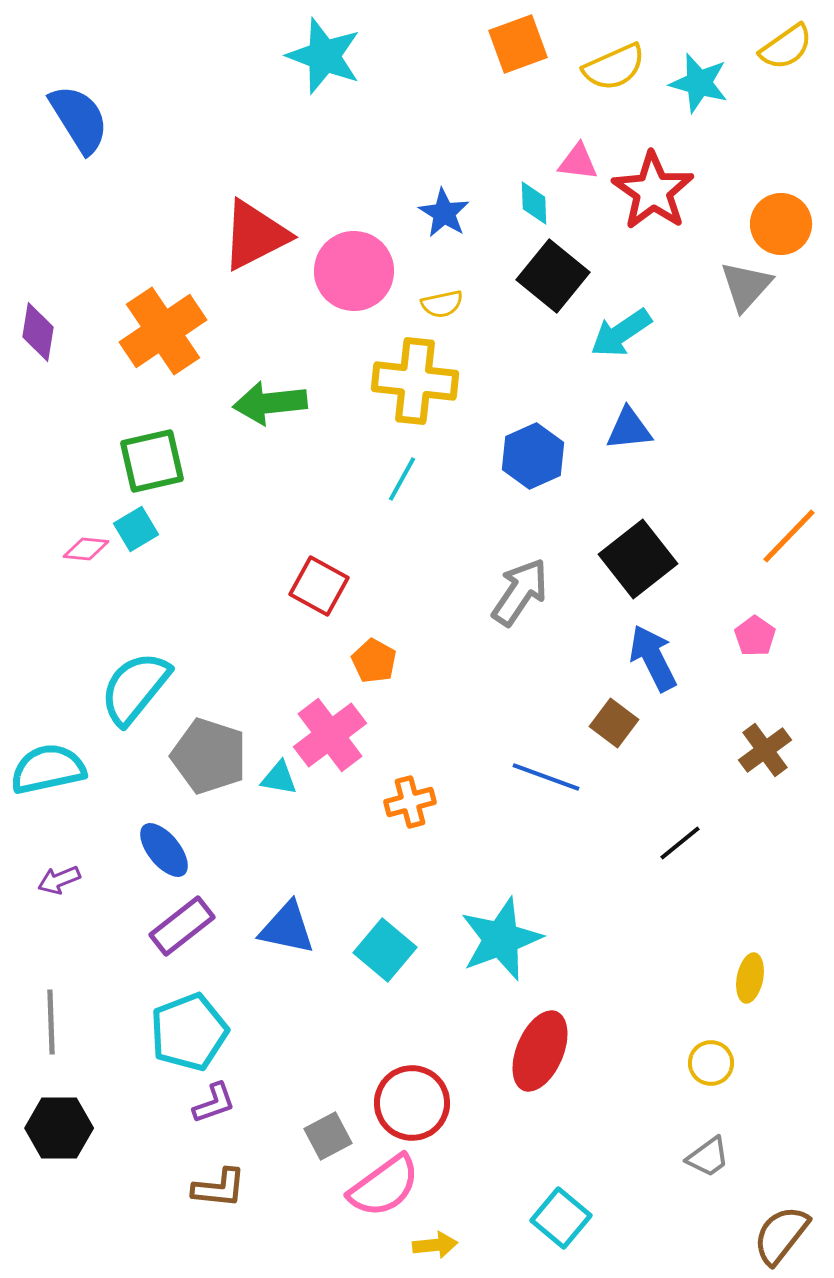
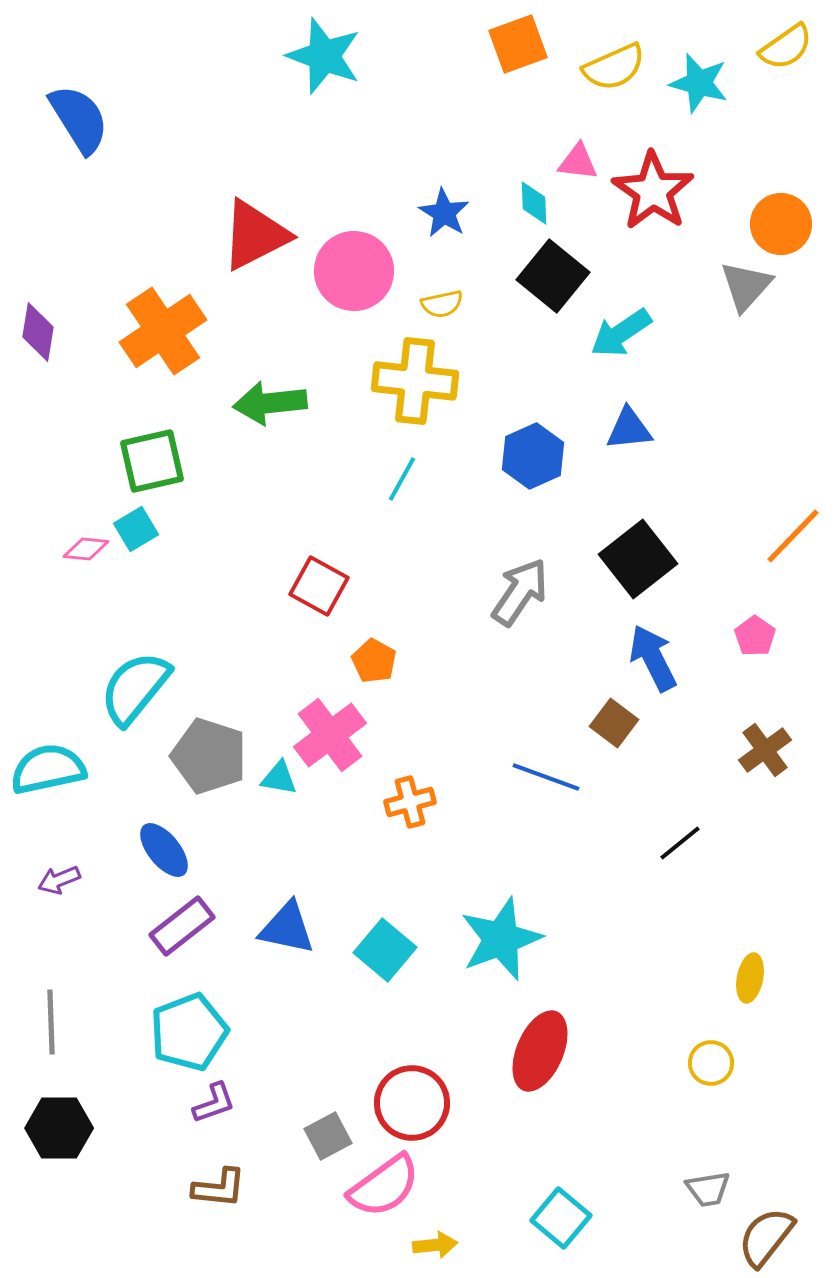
orange line at (789, 536): moved 4 px right
gray trapezoid at (708, 1157): moved 32 px down; rotated 27 degrees clockwise
brown semicircle at (781, 1235): moved 15 px left, 2 px down
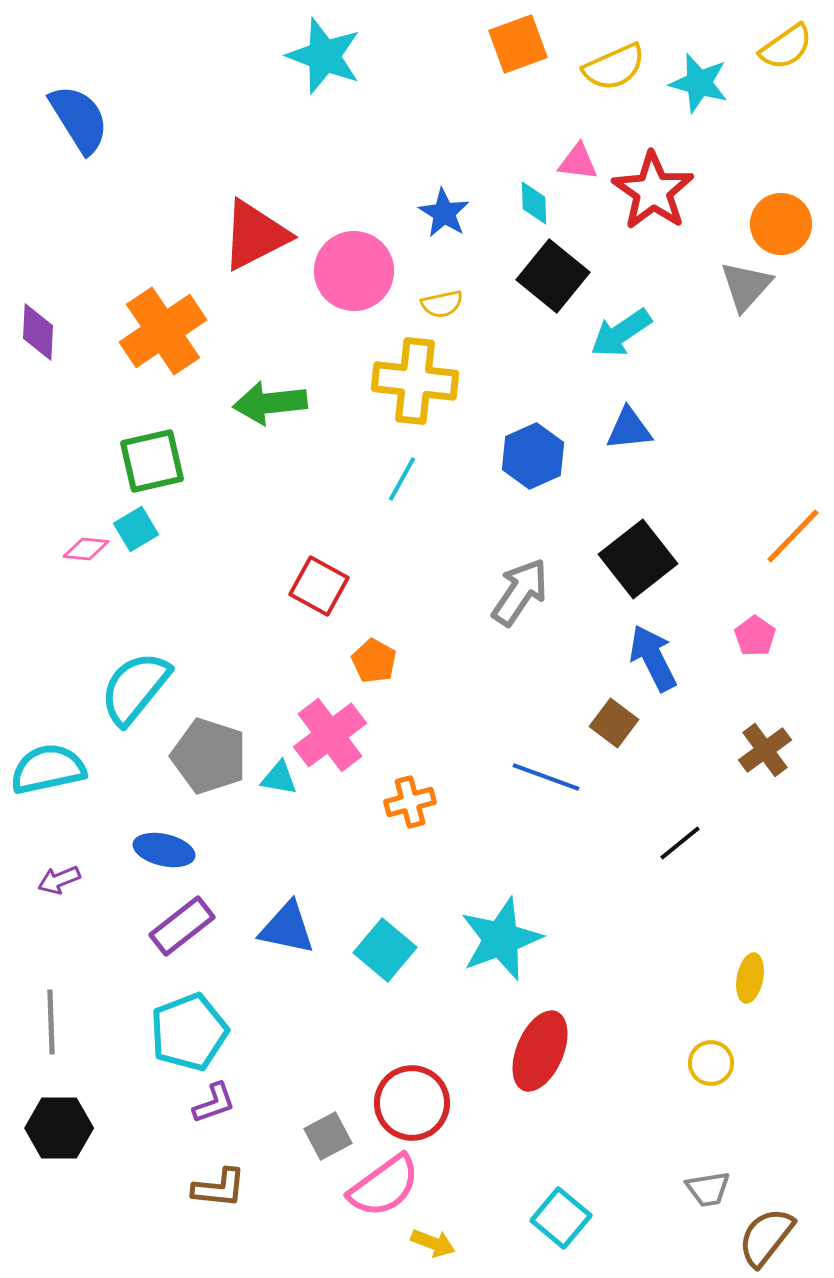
purple diamond at (38, 332): rotated 6 degrees counterclockwise
blue ellipse at (164, 850): rotated 38 degrees counterclockwise
yellow arrow at (435, 1245): moved 2 px left, 2 px up; rotated 27 degrees clockwise
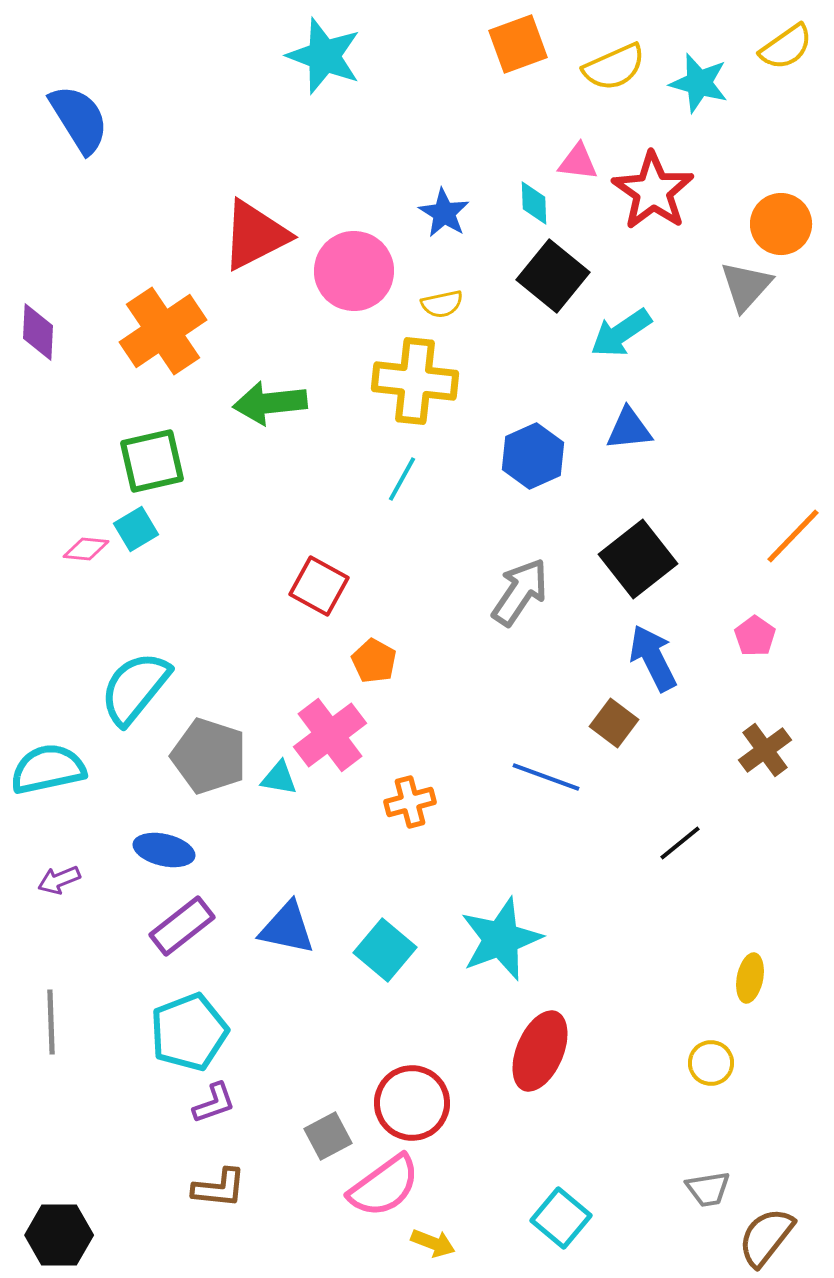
black hexagon at (59, 1128): moved 107 px down
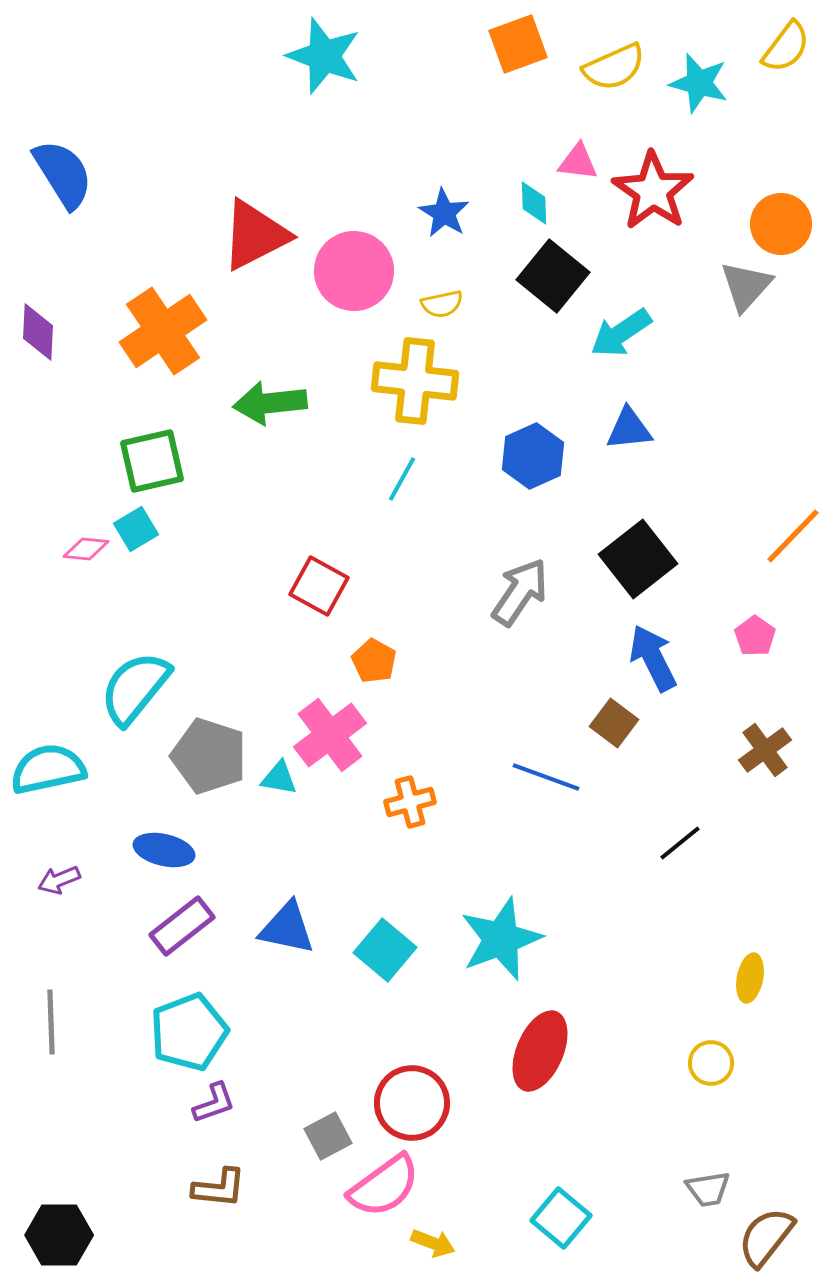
yellow semicircle at (786, 47): rotated 18 degrees counterclockwise
blue semicircle at (79, 119): moved 16 px left, 55 px down
